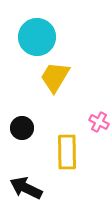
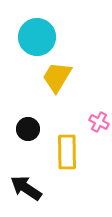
yellow trapezoid: moved 2 px right
black circle: moved 6 px right, 1 px down
black arrow: rotated 8 degrees clockwise
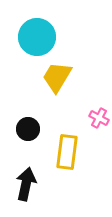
pink cross: moved 4 px up
yellow rectangle: rotated 8 degrees clockwise
black arrow: moved 4 px up; rotated 68 degrees clockwise
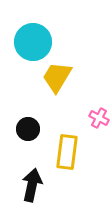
cyan circle: moved 4 px left, 5 px down
black arrow: moved 6 px right, 1 px down
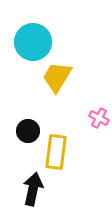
black circle: moved 2 px down
yellow rectangle: moved 11 px left
black arrow: moved 1 px right, 4 px down
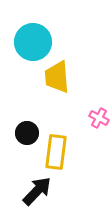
yellow trapezoid: rotated 36 degrees counterclockwise
black circle: moved 1 px left, 2 px down
black arrow: moved 4 px right, 2 px down; rotated 32 degrees clockwise
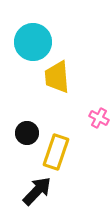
yellow rectangle: rotated 12 degrees clockwise
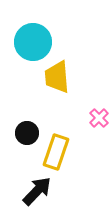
pink cross: rotated 18 degrees clockwise
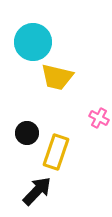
yellow trapezoid: rotated 72 degrees counterclockwise
pink cross: rotated 18 degrees counterclockwise
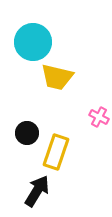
pink cross: moved 1 px up
black arrow: rotated 12 degrees counterclockwise
